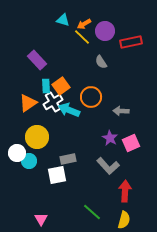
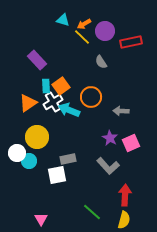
red arrow: moved 4 px down
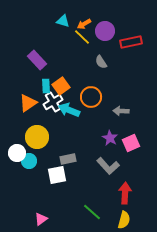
cyan triangle: moved 1 px down
red arrow: moved 2 px up
pink triangle: rotated 24 degrees clockwise
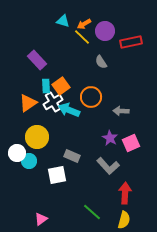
gray rectangle: moved 4 px right, 3 px up; rotated 35 degrees clockwise
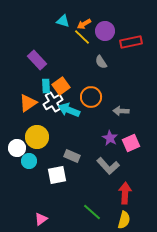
white circle: moved 5 px up
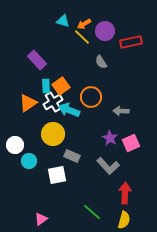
yellow circle: moved 16 px right, 3 px up
white circle: moved 2 px left, 3 px up
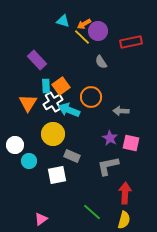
purple circle: moved 7 px left
orange triangle: rotated 24 degrees counterclockwise
pink square: rotated 36 degrees clockwise
gray L-shape: rotated 120 degrees clockwise
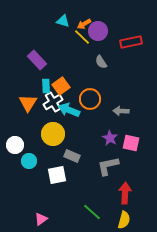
orange circle: moved 1 px left, 2 px down
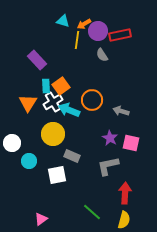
yellow line: moved 5 px left, 3 px down; rotated 54 degrees clockwise
red rectangle: moved 11 px left, 7 px up
gray semicircle: moved 1 px right, 7 px up
orange circle: moved 2 px right, 1 px down
gray arrow: rotated 14 degrees clockwise
white circle: moved 3 px left, 2 px up
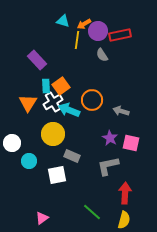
pink triangle: moved 1 px right, 1 px up
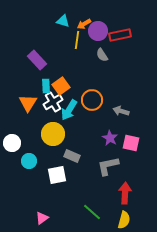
cyan arrow: rotated 80 degrees counterclockwise
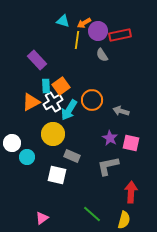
orange arrow: moved 1 px up
orange triangle: moved 3 px right, 1 px up; rotated 30 degrees clockwise
cyan circle: moved 2 px left, 4 px up
white square: rotated 24 degrees clockwise
red arrow: moved 6 px right, 1 px up
green line: moved 2 px down
